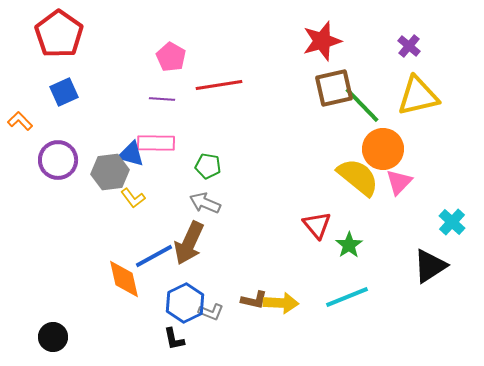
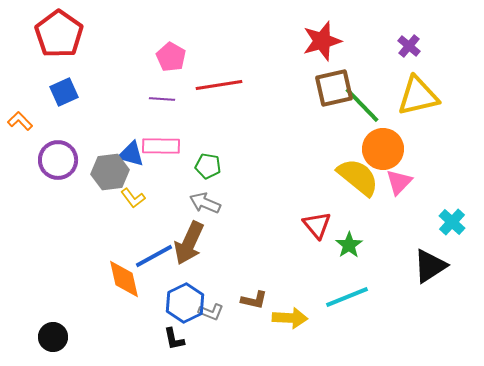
pink rectangle: moved 5 px right, 3 px down
yellow arrow: moved 9 px right, 15 px down
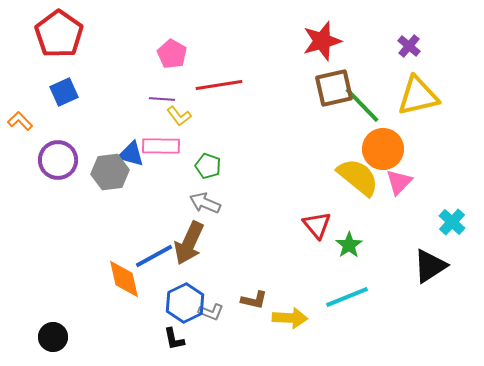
pink pentagon: moved 1 px right, 3 px up
green pentagon: rotated 10 degrees clockwise
yellow L-shape: moved 46 px right, 82 px up
